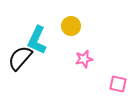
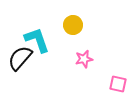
yellow circle: moved 2 px right, 1 px up
cyan L-shape: rotated 136 degrees clockwise
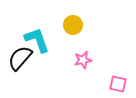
pink star: moved 1 px left, 1 px down
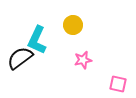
cyan L-shape: rotated 136 degrees counterclockwise
black semicircle: rotated 12 degrees clockwise
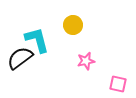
cyan L-shape: rotated 140 degrees clockwise
pink star: moved 3 px right, 1 px down
